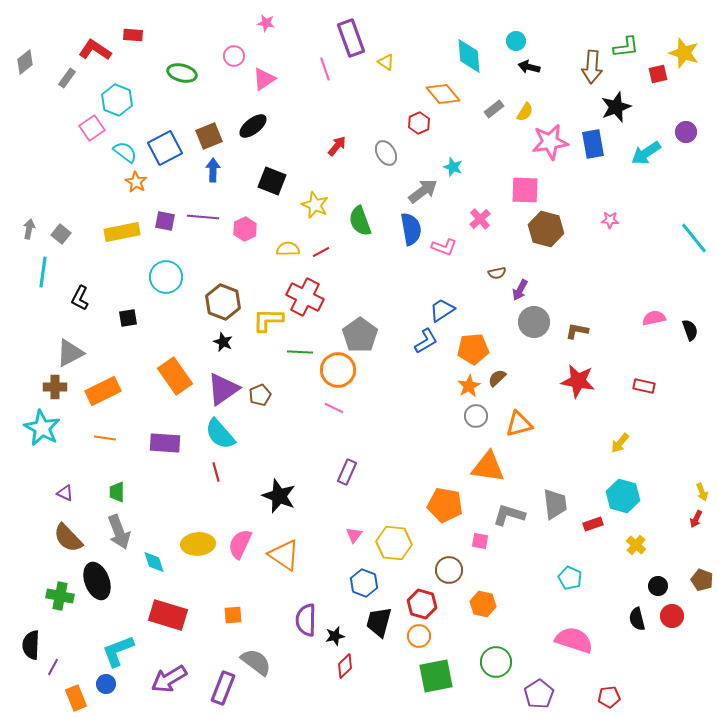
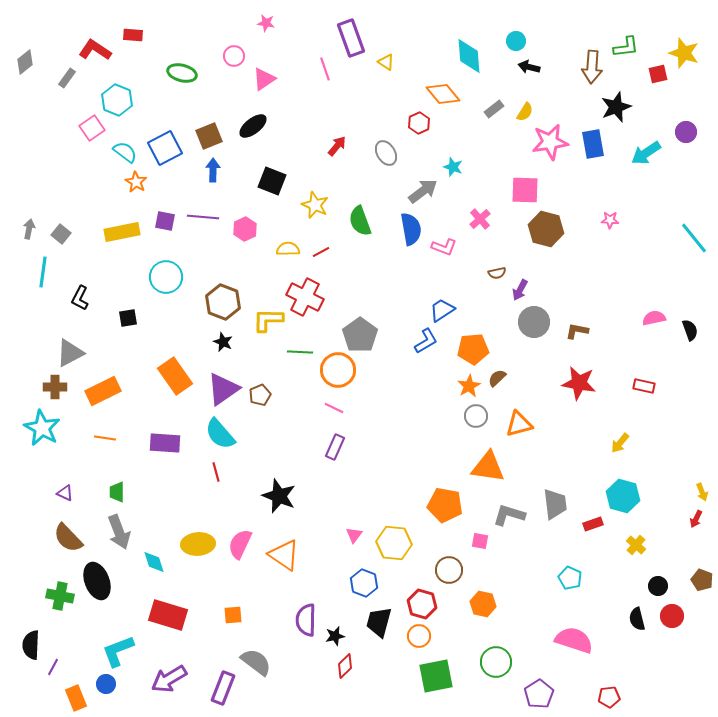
red star at (578, 381): moved 1 px right, 2 px down
purple rectangle at (347, 472): moved 12 px left, 25 px up
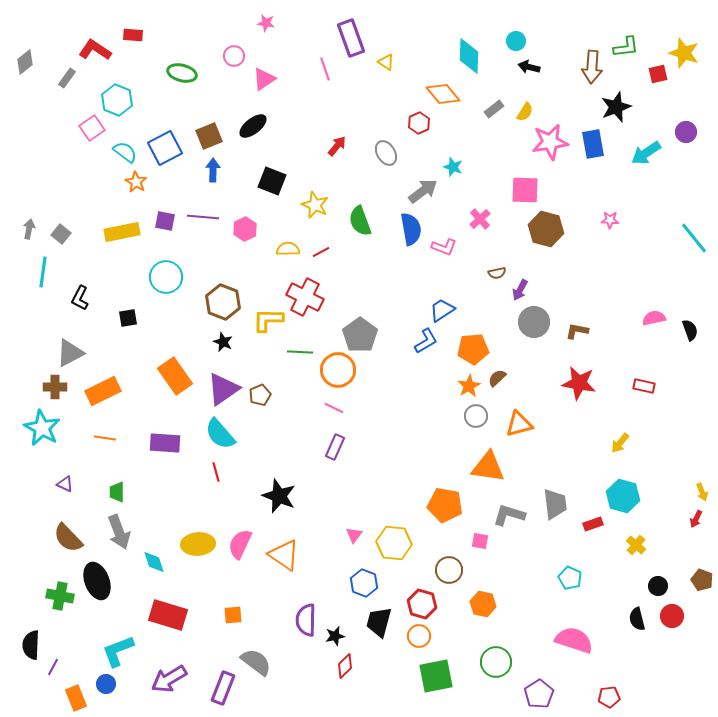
cyan diamond at (469, 56): rotated 6 degrees clockwise
purple triangle at (65, 493): moved 9 px up
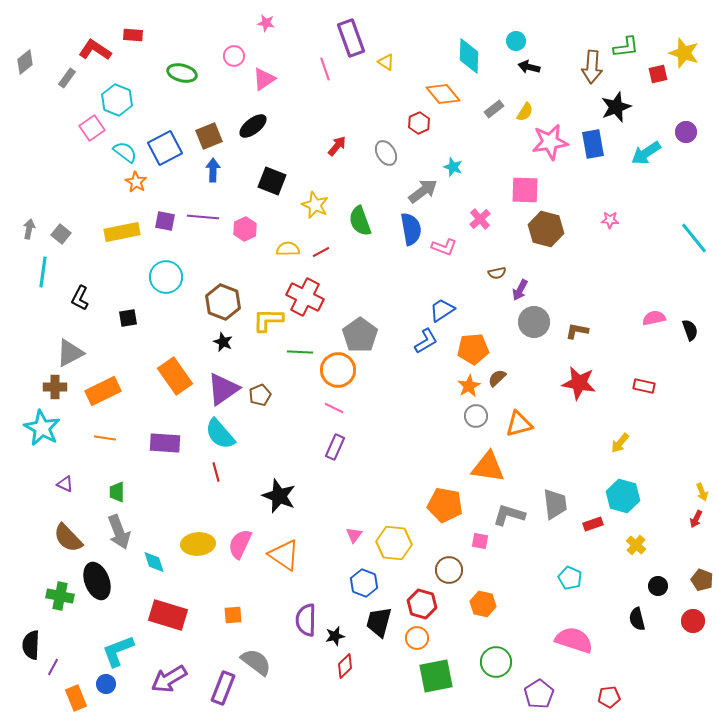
red circle at (672, 616): moved 21 px right, 5 px down
orange circle at (419, 636): moved 2 px left, 2 px down
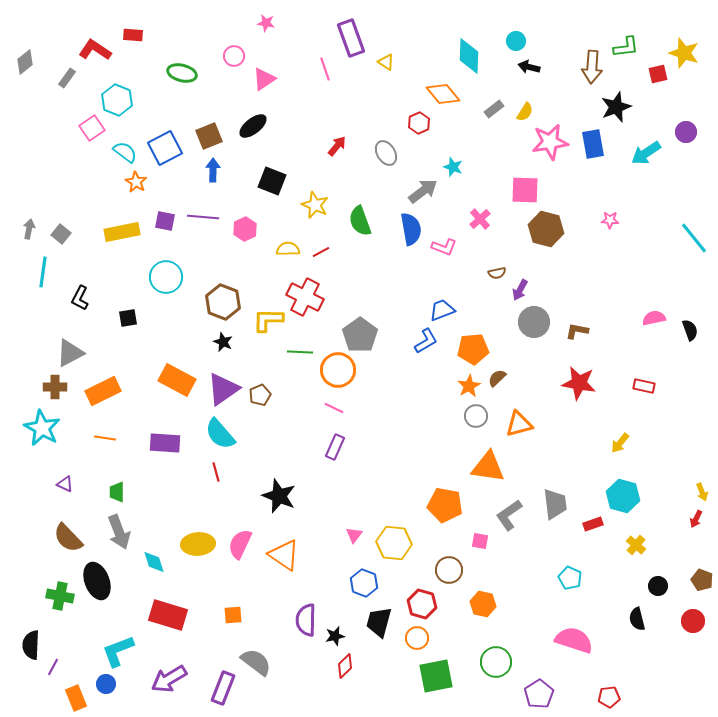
blue trapezoid at (442, 310): rotated 12 degrees clockwise
orange rectangle at (175, 376): moved 2 px right, 4 px down; rotated 27 degrees counterclockwise
gray L-shape at (509, 515): rotated 52 degrees counterclockwise
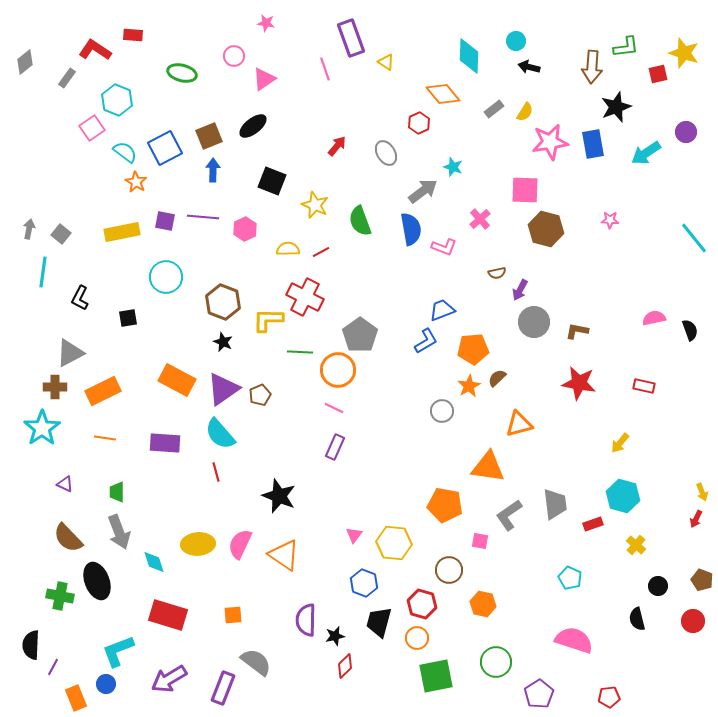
gray circle at (476, 416): moved 34 px left, 5 px up
cyan star at (42, 428): rotated 9 degrees clockwise
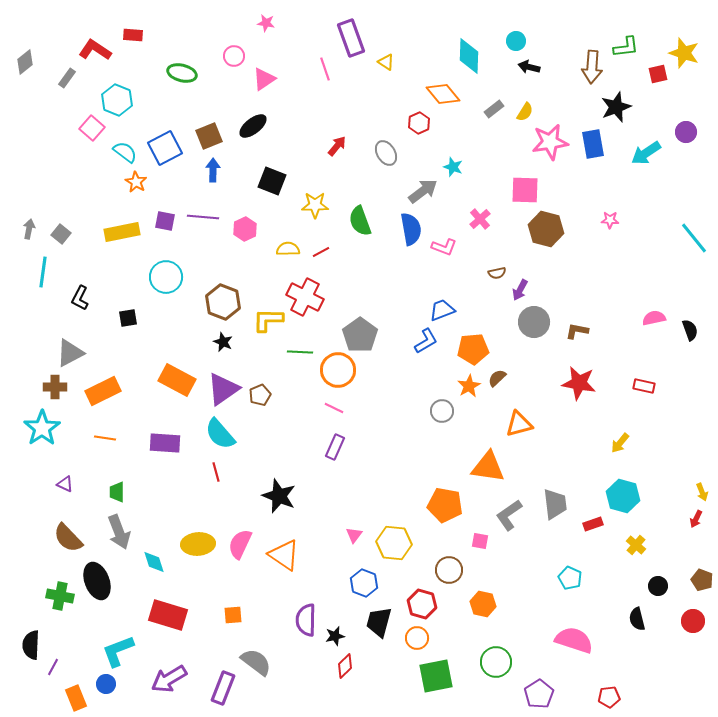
pink square at (92, 128): rotated 15 degrees counterclockwise
yellow star at (315, 205): rotated 24 degrees counterclockwise
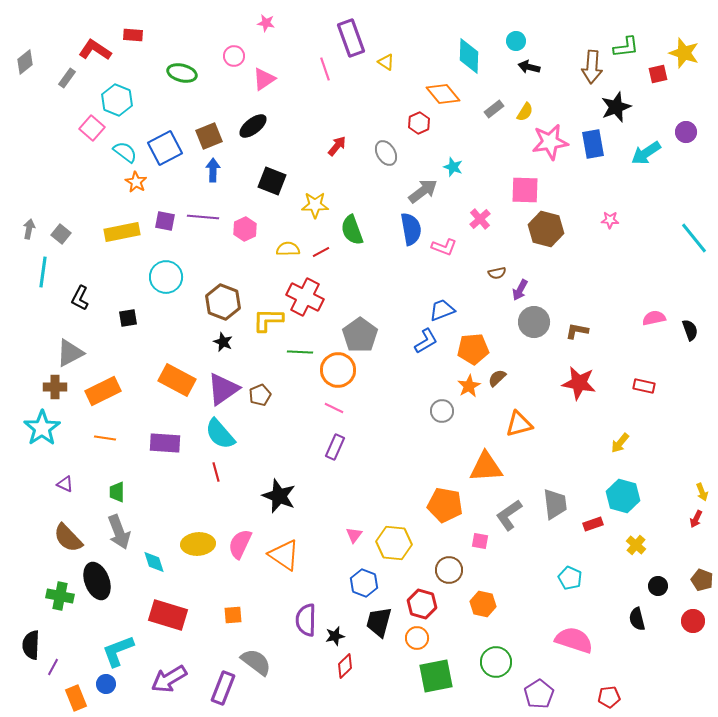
green semicircle at (360, 221): moved 8 px left, 9 px down
orange triangle at (488, 467): moved 2 px left; rotated 12 degrees counterclockwise
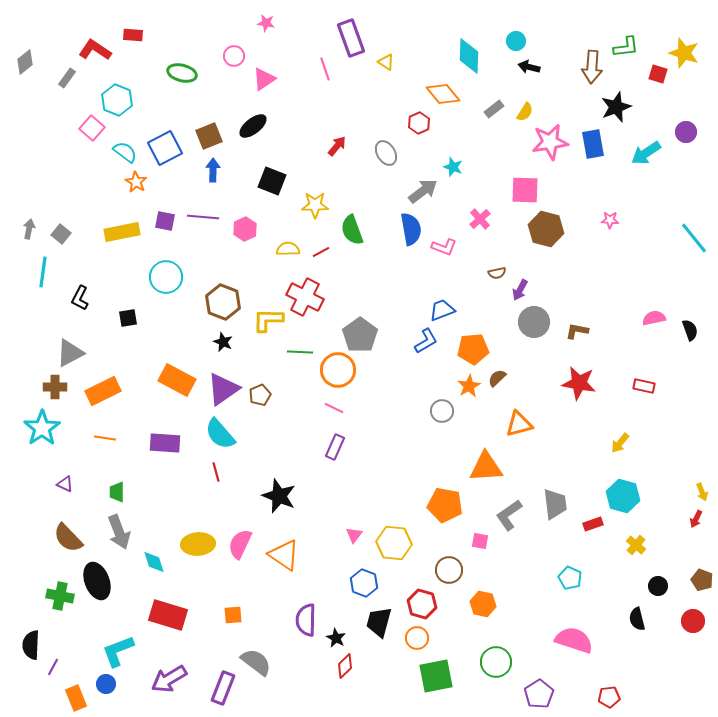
red square at (658, 74): rotated 30 degrees clockwise
black star at (335, 636): moved 1 px right, 2 px down; rotated 30 degrees counterclockwise
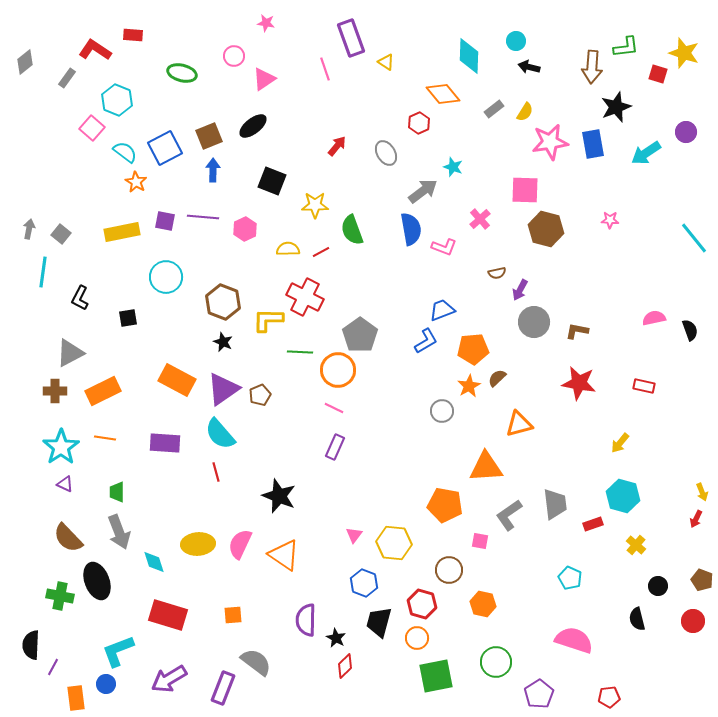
brown cross at (55, 387): moved 4 px down
cyan star at (42, 428): moved 19 px right, 19 px down
orange rectangle at (76, 698): rotated 15 degrees clockwise
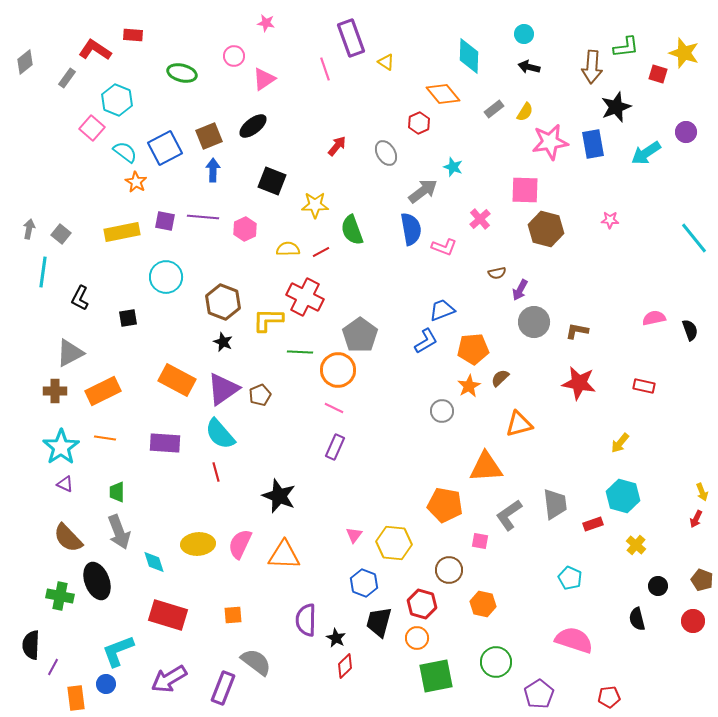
cyan circle at (516, 41): moved 8 px right, 7 px up
brown semicircle at (497, 378): moved 3 px right
orange triangle at (284, 555): rotated 32 degrees counterclockwise
